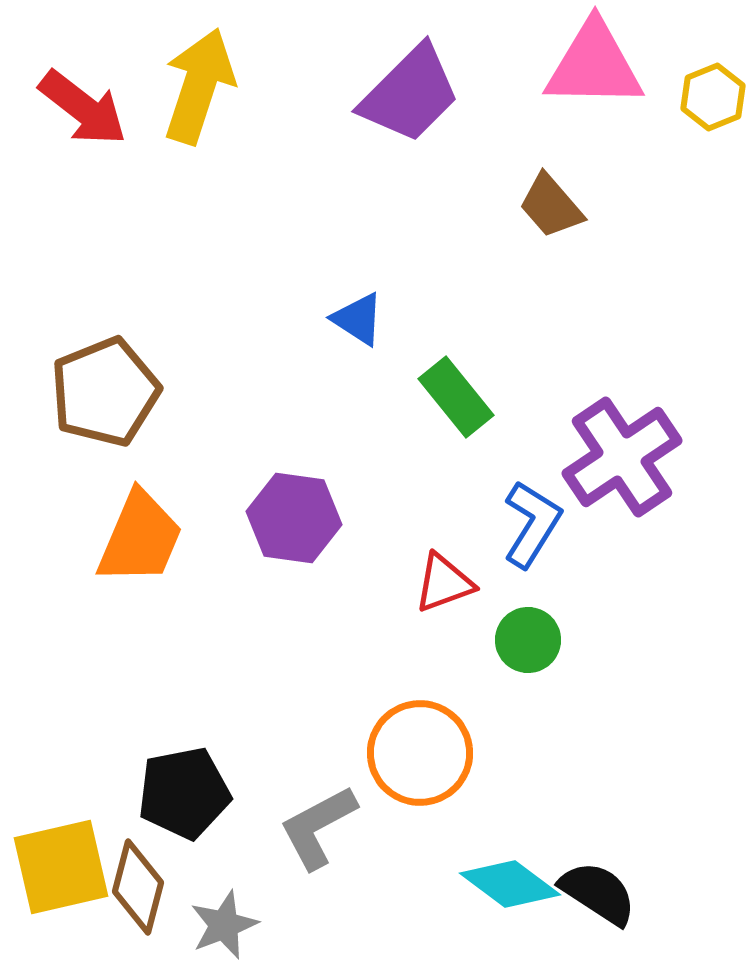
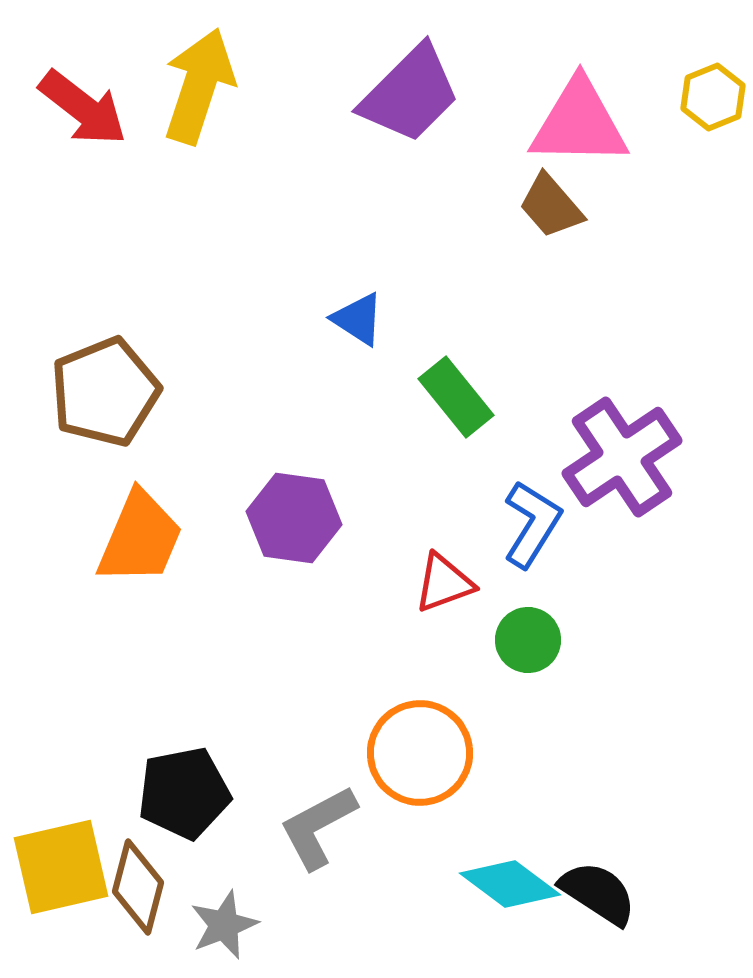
pink triangle: moved 15 px left, 58 px down
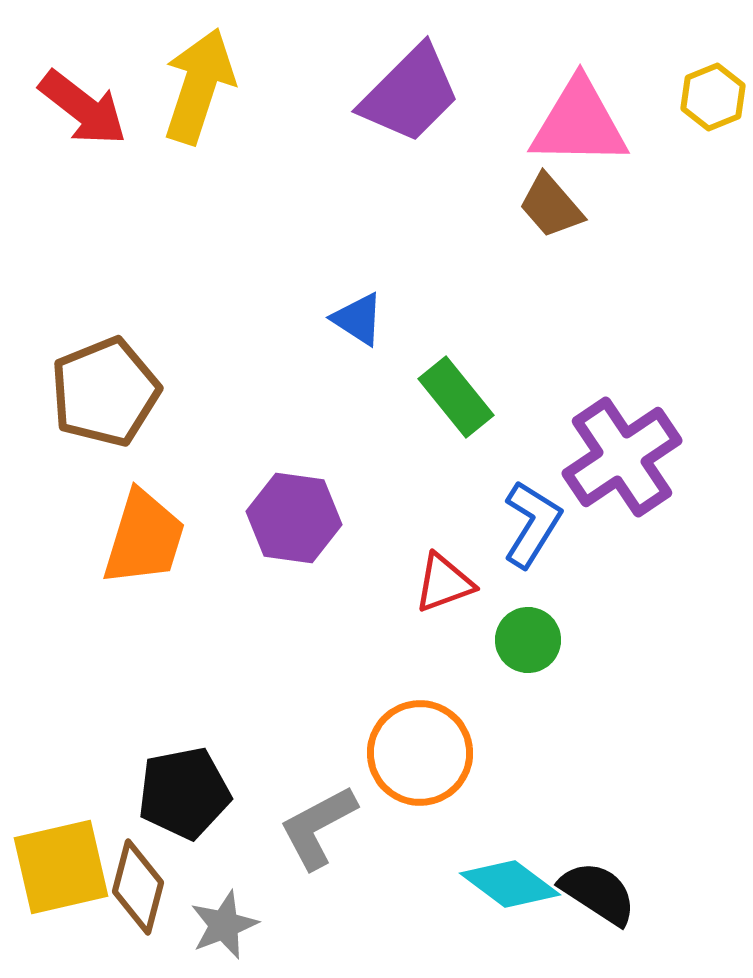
orange trapezoid: moved 4 px right; rotated 6 degrees counterclockwise
